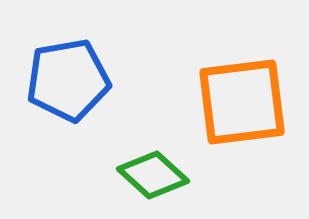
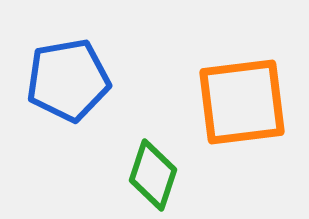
green diamond: rotated 66 degrees clockwise
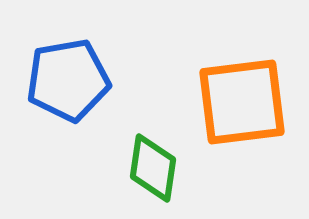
green diamond: moved 7 px up; rotated 10 degrees counterclockwise
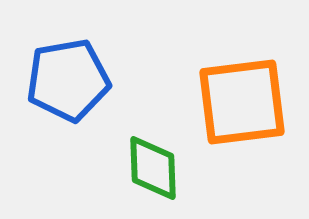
green diamond: rotated 10 degrees counterclockwise
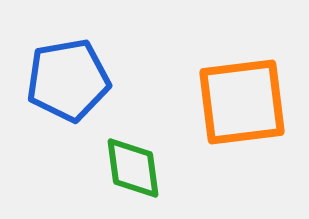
green diamond: moved 20 px left; rotated 6 degrees counterclockwise
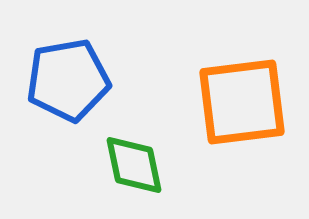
green diamond: moved 1 px right, 3 px up; rotated 4 degrees counterclockwise
